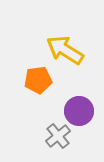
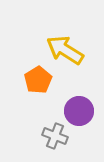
orange pentagon: rotated 24 degrees counterclockwise
gray cross: moved 3 px left; rotated 30 degrees counterclockwise
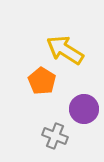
orange pentagon: moved 4 px right, 1 px down; rotated 8 degrees counterclockwise
purple circle: moved 5 px right, 2 px up
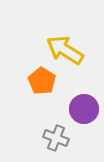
gray cross: moved 1 px right, 2 px down
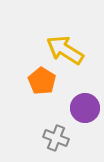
purple circle: moved 1 px right, 1 px up
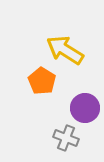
gray cross: moved 10 px right
